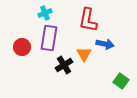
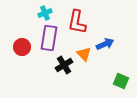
red L-shape: moved 11 px left, 2 px down
blue arrow: rotated 36 degrees counterclockwise
orange triangle: rotated 14 degrees counterclockwise
green square: rotated 14 degrees counterclockwise
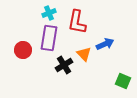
cyan cross: moved 4 px right
red circle: moved 1 px right, 3 px down
green square: moved 2 px right
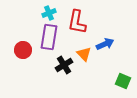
purple rectangle: moved 1 px up
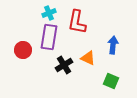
blue arrow: moved 8 px right, 1 px down; rotated 60 degrees counterclockwise
orange triangle: moved 4 px right, 4 px down; rotated 21 degrees counterclockwise
green square: moved 12 px left
